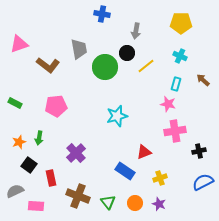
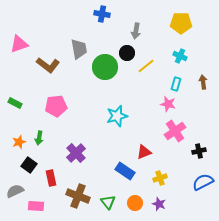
brown arrow: moved 2 px down; rotated 40 degrees clockwise
pink cross: rotated 25 degrees counterclockwise
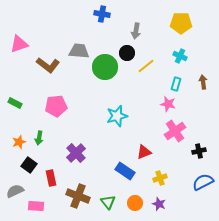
gray trapezoid: moved 2 px down; rotated 75 degrees counterclockwise
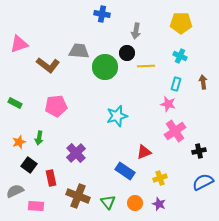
yellow line: rotated 36 degrees clockwise
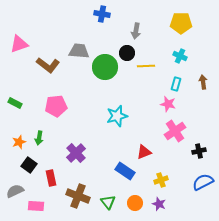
yellow cross: moved 1 px right, 2 px down
